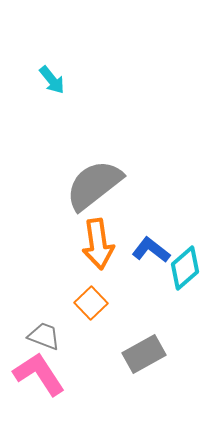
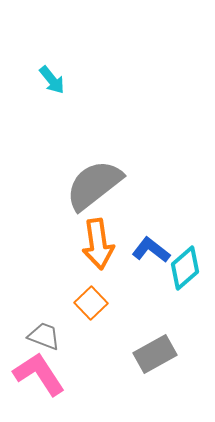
gray rectangle: moved 11 px right
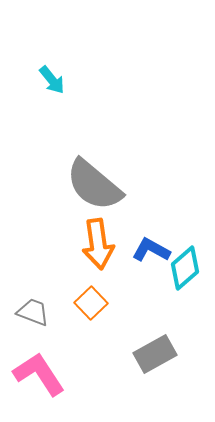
gray semicircle: rotated 102 degrees counterclockwise
blue L-shape: rotated 9 degrees counterclockwise
gray trapezoid: moved 11 px left, 24 px up
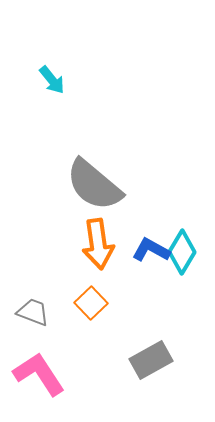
cyan diamond: moved 3 px left, 16 px up; rotated 18 degrees counterclockwise
gray rectangle: moved 4 px left, 6 px down
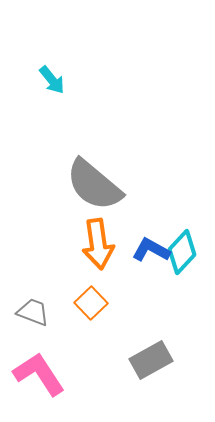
cyan diamond: rotated 12 degrees clockwise
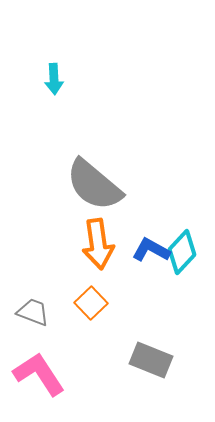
cyan arrow: moved 2 px right, 1 px up; rotated 36 degrees clockwise
gray rectangle: rotated 51 degrees clockwise
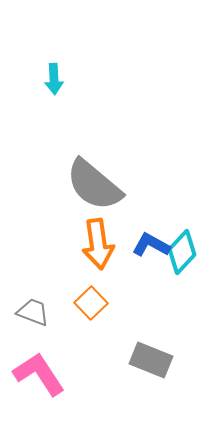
blue L-shape: moved 5 px up
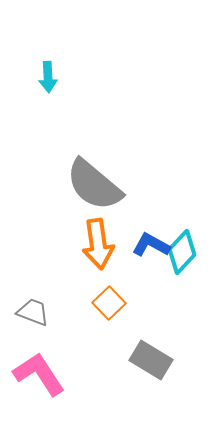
cyan arrow: moved 6 px left, 2 px up
orange square: moved 18 px right
gray rectangle: rotated 9 degrees clockwise
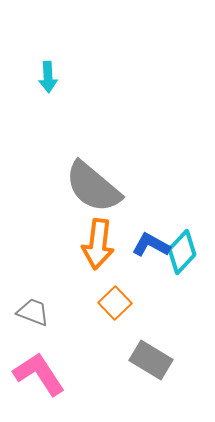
gray semicircle: moved 1 px left, 2 px down
orange arrow: rotated 15 degrees clockwise
orange square: moved 6 px right
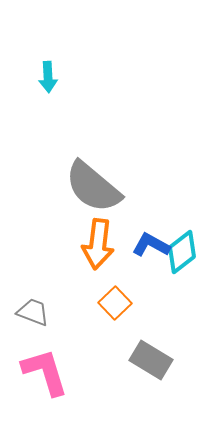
cyan diamond: rotated 9 degrees clockwise
pink L-shape: moved 6 px right, 2 px up; rotated 16 degrees clockwise
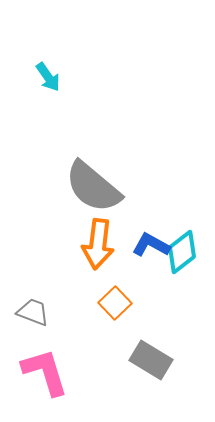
cyan arrow: rotated 32 degrees counterclockwise
